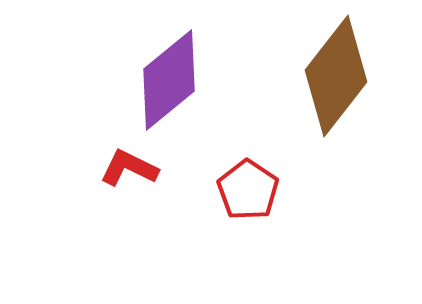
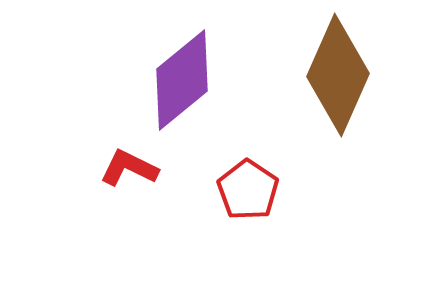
brown diamond: moved 2 px right, 1 px up; rotated 14 degrees counterclockwise
purple diamond: moved 13 px right
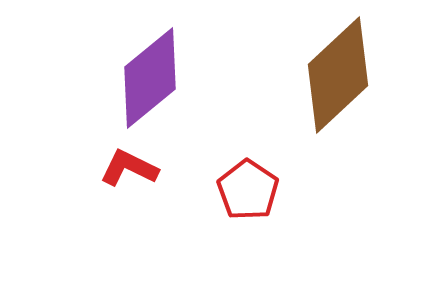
brown diamond: rotated 23 degrees clockwise
purple diamond: moved 32 px left, 2 px up
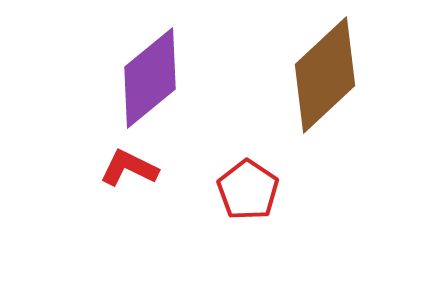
brown diamond: moved 13 px left
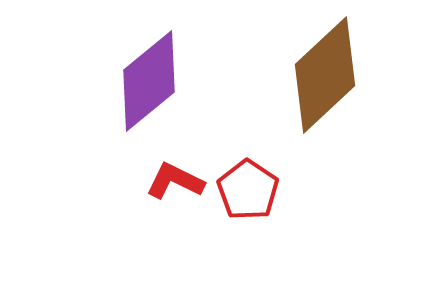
purple diamond: moved 1 px left, 3 px down
red L-shape: moved 46 px right, 13 px down
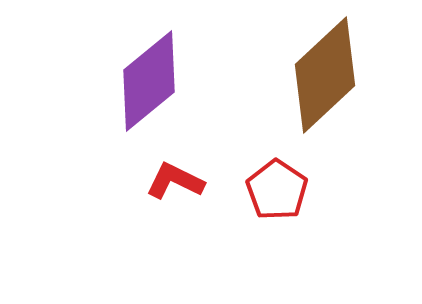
red pentagon: moved 29 px right
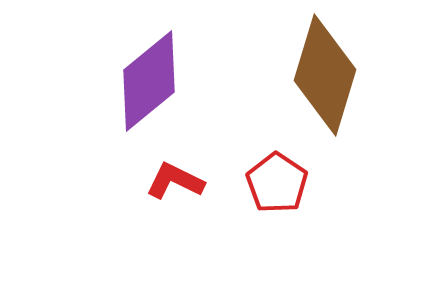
brown diamond: rotated 30 degrees counterclockwise
red pentagon: moved 7 px up
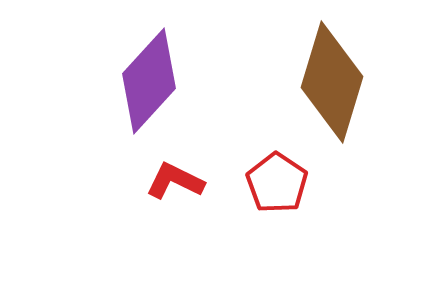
brown diamond: moved 7 px right, 7 px down
purple diamond: rotated 8 degrees counterclockwise
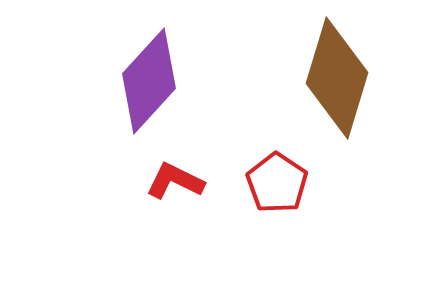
brown diamond: moved 5 px right, 4 px up
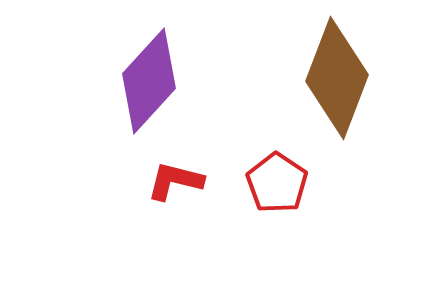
brown diamond: rotated 4 degrees clockwise
red L-shape: rotated 12 degrees counterclockwise
